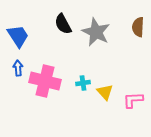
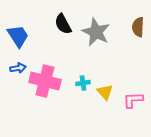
blue arrow: rotated 84 degrees clockwise
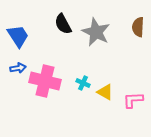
cyan cross: rotated 32 degrees clockwise
yellow triangle: rotated 18 degrees counterclockwise
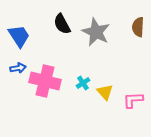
black semicircle: moved 1 px left
blue trapezoid: moved 1 px right
cyan cross: rotated 32 degrees clockwise
yellow triangle: rotated 18 degrees clockwise
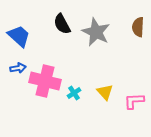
blue trapezoid: rotated 15 degrees counterclockwise
cyan cross: moved 9 px left, 10 px down
pink L-shape: moved 1 px right, 1 px down
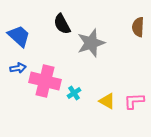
gray star: moved 5 px left, 11 px down; rotated 28 degrees clockwise
yellow triangle: moved 2 px right, 9 px down; rotated 18 degrees counterclockwise
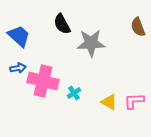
brown semicircle: rotated 24 degrees counterclockwise
gray star: rotated 16 degrees clockwise
pink cross: moved 2 px left
yellow triangle: moved 2 px right, 1 px down
